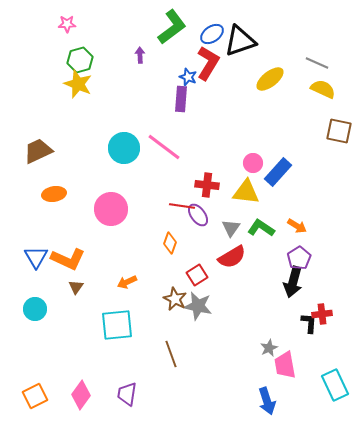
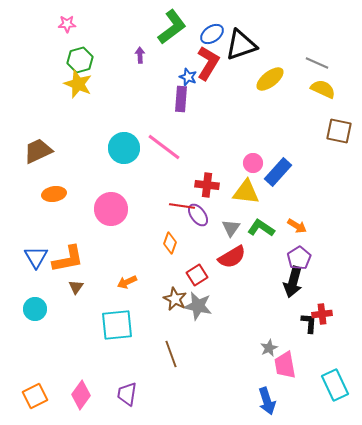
black triangle at (240, 41): moved 1 px right, 4 px down
orange L-shape at (68, 259): rotated 36 degrees counterclockwise
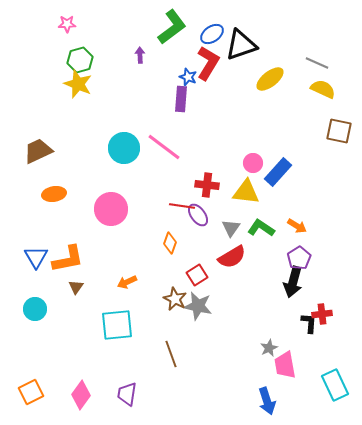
orange square at (35, 396): moved 4 px left, 4 px up
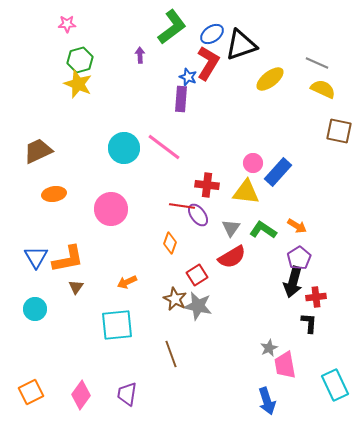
green L-shape at (261, 228): moved 2 px right, 2 px down
red cross at (322, 314): moved 6 px left, 17 px up
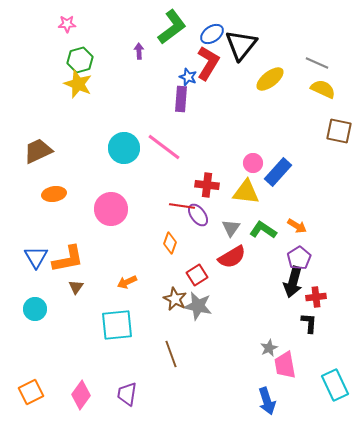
black triangle at (241, 45): rotated 32 degrees counterclockwise
purple arrow at (140, 55): moved 1 px left, 4 px up
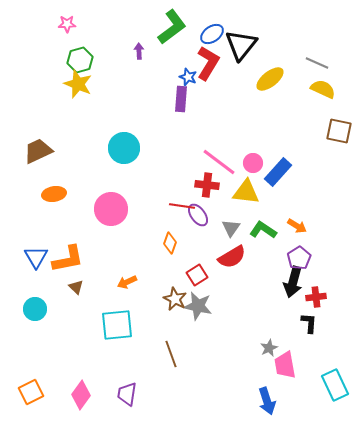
pink line at (164, 147): moved 55 px right, 15 px down
brown triangle at (76, 287): rotated 21 degrees counterclockwise
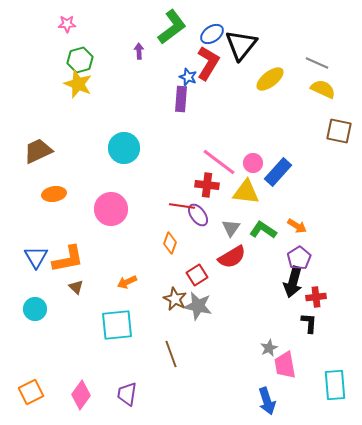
cyan rectangle at (335, 385): rotated 20 degrees clockwise
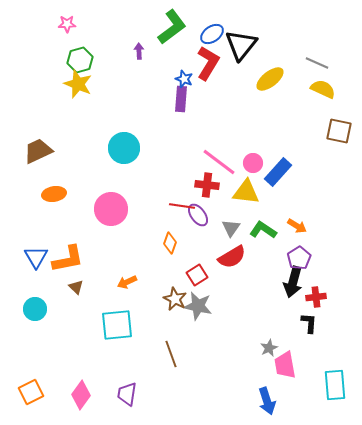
blue star at (188, 77): moved 4 px left, 2 px down
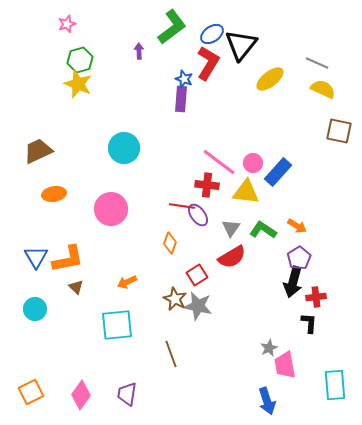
pink star at (67, 24): rotated 18 degrees counterclockwise
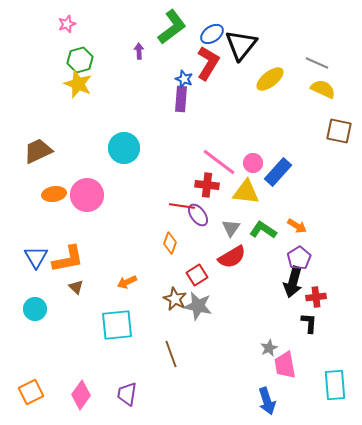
pink circle at (111, 209): moved 24 px left, 14 px up
